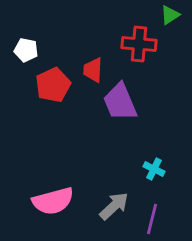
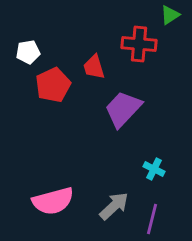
white pentagon: moved 2 px right, 2 px down; rotated 20 degrees counterclockwise
red trapezoid: moved 1 px right, 3 px up; rotated 20 degrees counterclockwise
purple trapezoid: moved 3 px right, 7 px down; rotated 66 degrees clockwise
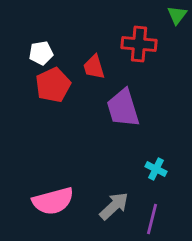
green triangle: moved 7 px right; rotated 20 degrees counterclockwise
white pentagon: moved 13 px right, 1 px down
purple trapezoid: moved 1 px up; rotated 60 degrees counterclockwise
cyan cross: moved 2 px right
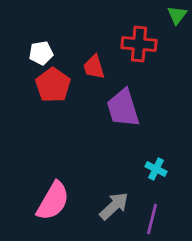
red pentagon: rotated 12 degrees counterclockwise
pink semicircle: rotated 45 degrees counterclockwise
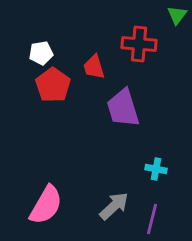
cyan cross: rotated 15 degrees counterclockwise
pink semicircle: moved 7 px left, 4 px down
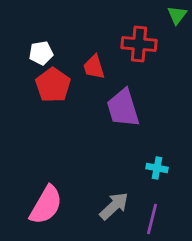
cyan cross: moved 1 px right, 1 px up
